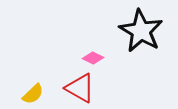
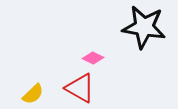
black star: moved 3 px right, 4 px up; rotated 21 degrees counterclockwise
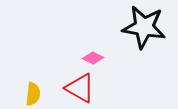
yellow semicircle: rotated 40 degrees counterclockwise
